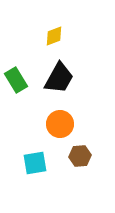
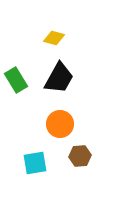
yellow diamond: moved 2 px down; rotated 35 degrees clockwise
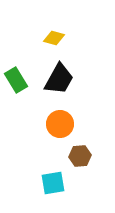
black trapezoid: moved 1 px down
cyan square: moved 18 px right, 20 px down
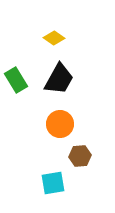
yellow diamond: rotated 20 degrees clockwise
